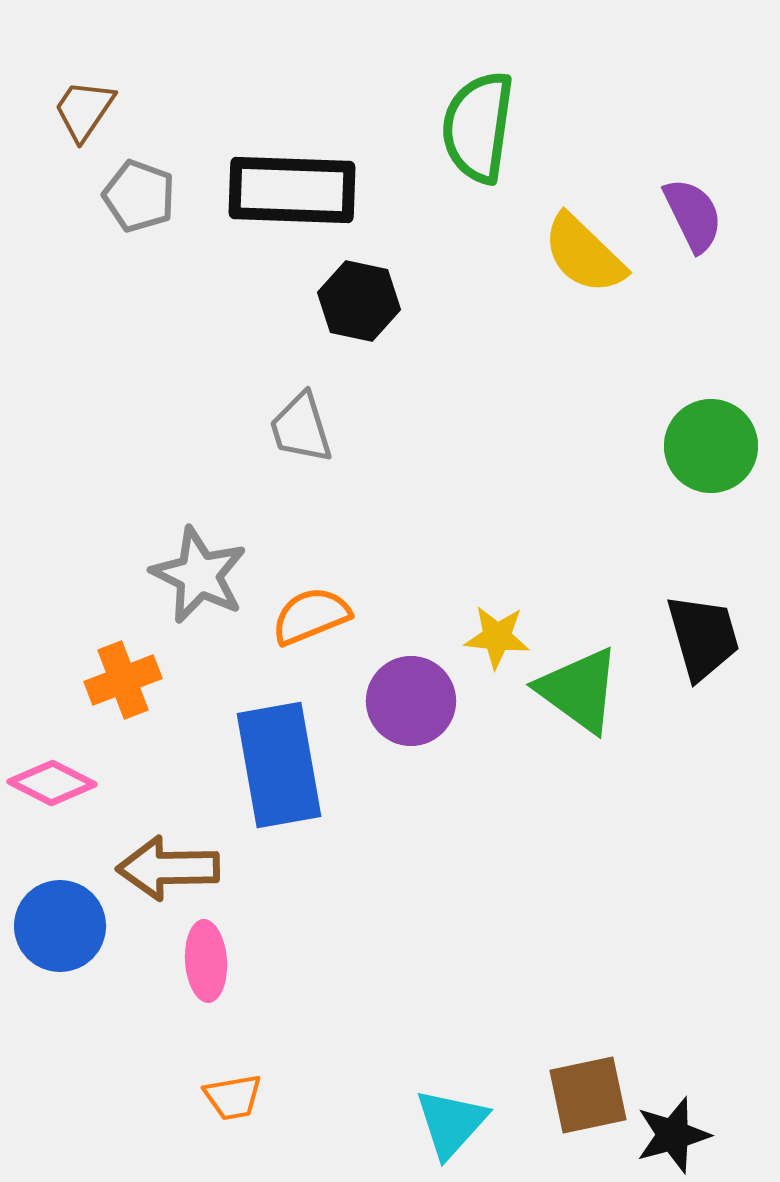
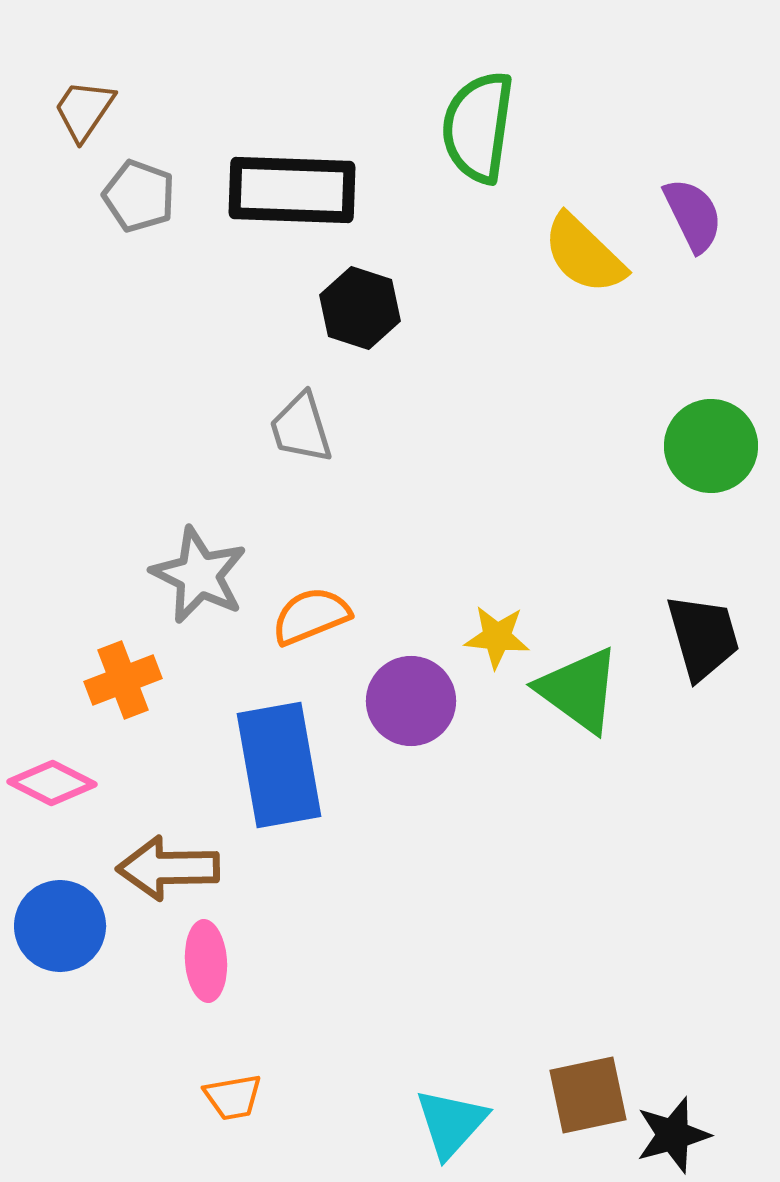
black hexagon: moved 1 px right, 7 px down; rotated 6 degrees clockwise
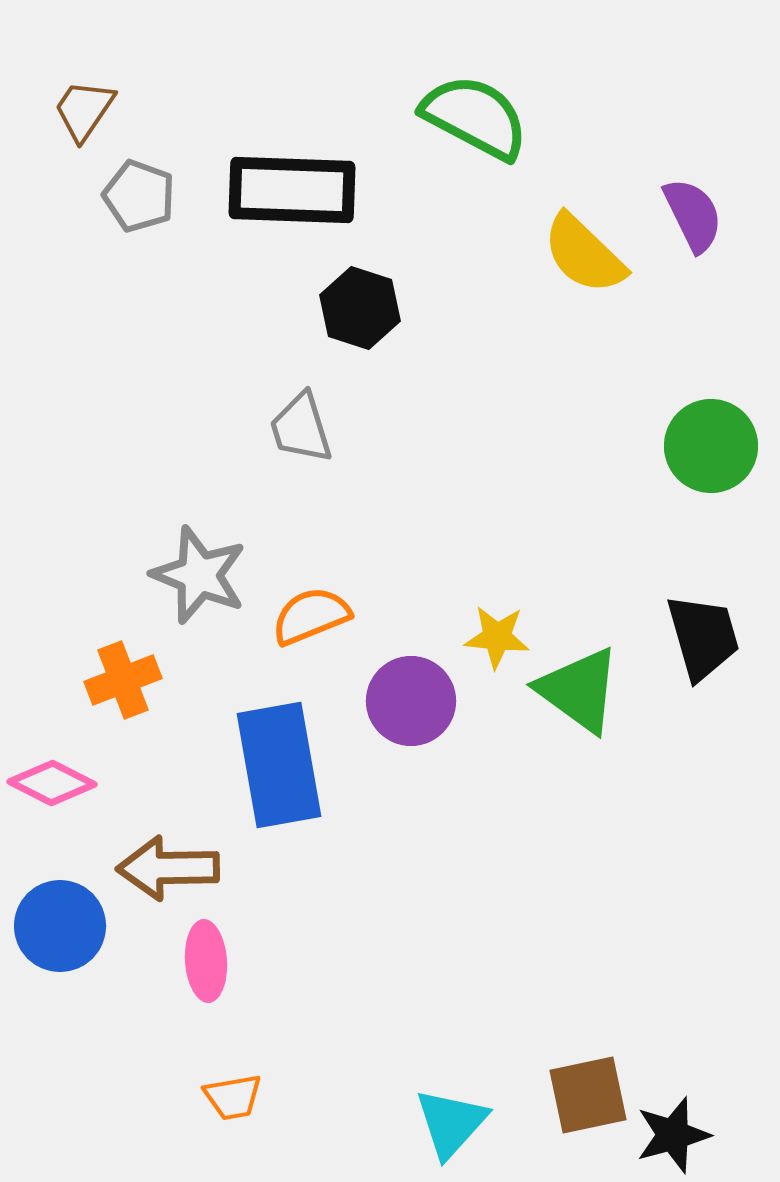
green semicircle: moved 3 px left, 10 px up; rotated 110 degrees clockwise
gray star: rotated 4 degrees counterclockwise
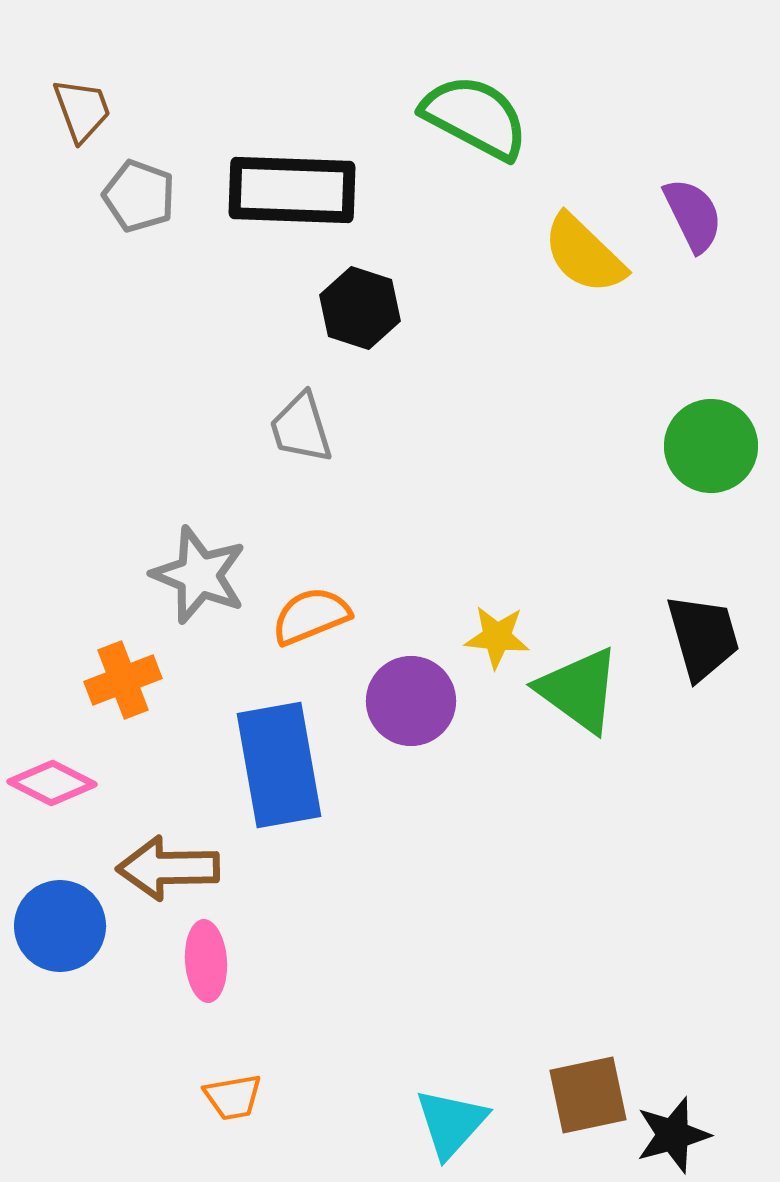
brown trapezoid: moved 2 px left; rotated 126 degrees clockwise
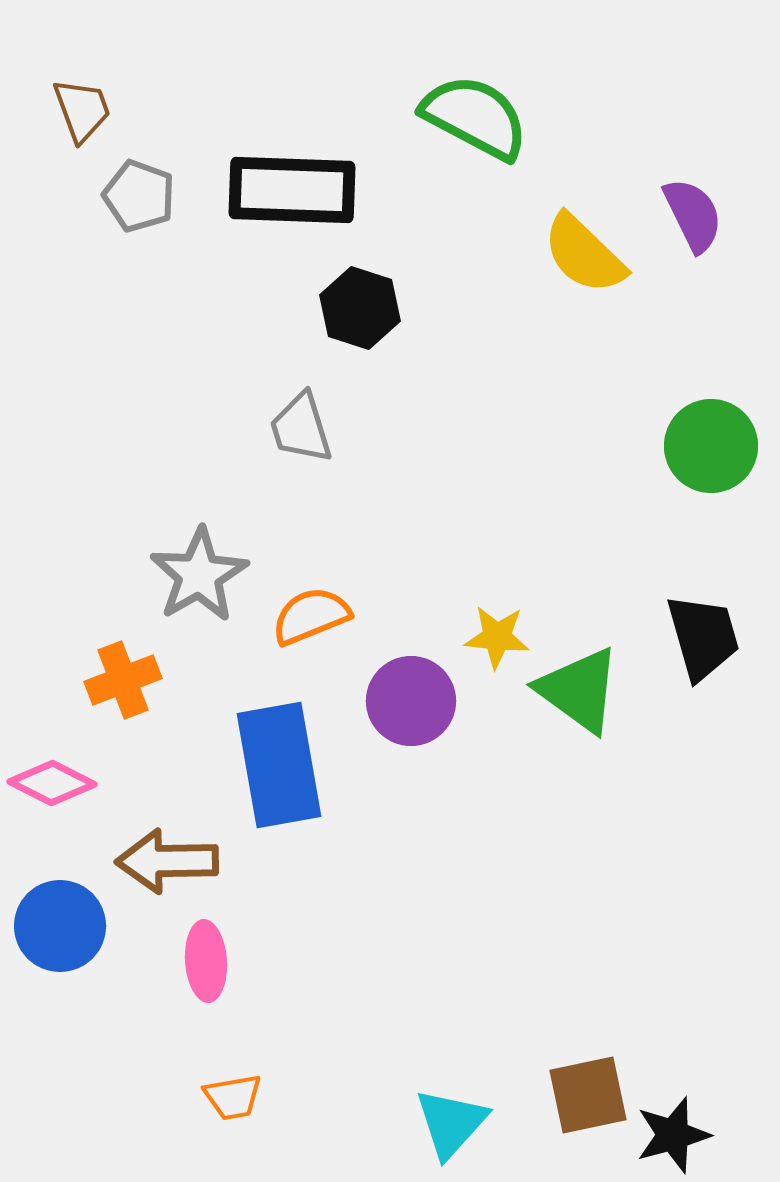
gray star: rotated 20 degrees clockwise
brown arrow: moved 1 px left, 7 px up
